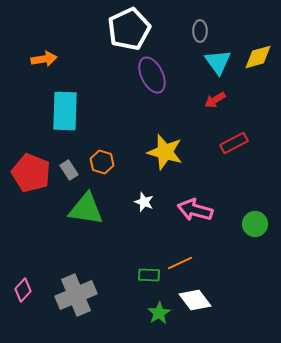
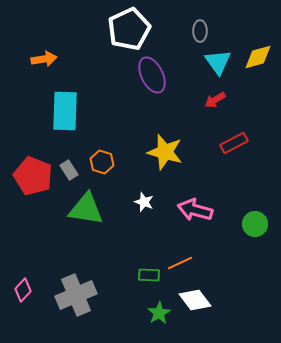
red pentagon: moved 2 px right, 3 px down
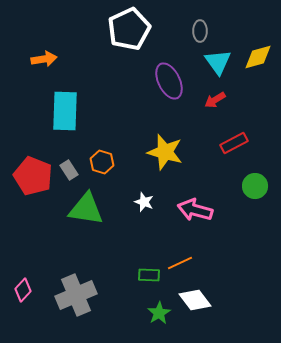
purple ellipse: moved 17 px right, 6 px down
green circle: moved 38 px up
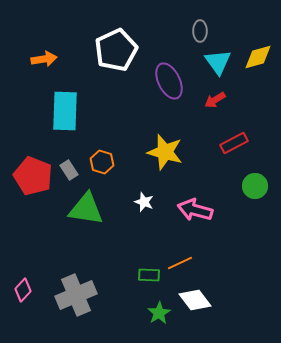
white pentagon: moved 13 px left, 21 px down
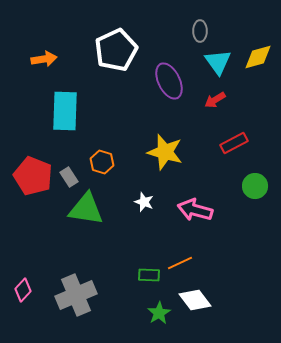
gray rectangle: moved 7 px down
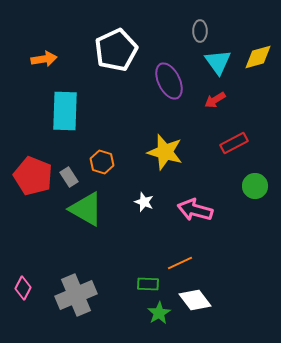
green triangle: rotated 21 degrees clockwise
green rectangle: moved 1 px left, 9 px down
pink diamond: moved 2 px up; rotated 15 degrees counterclockwise
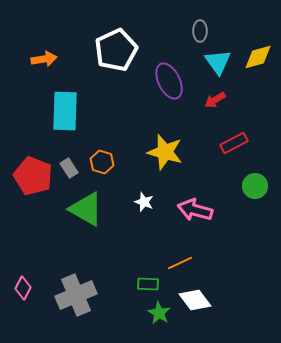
gray rectangle: moved 9 px up
green star: rotated 10 degrees counterclockwise
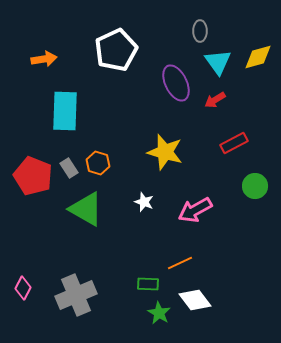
purple ellipse: moved 7 px right, 2 px down
orange hexagon: moved 4 px left, 1 px down
pink arrow: rotated 44 degrees counterclockwise
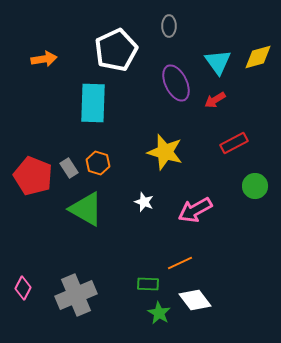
gray ellipse: moved 31 px left, 5 px up
cyan rectangle: moved 28 px right, 8 px up
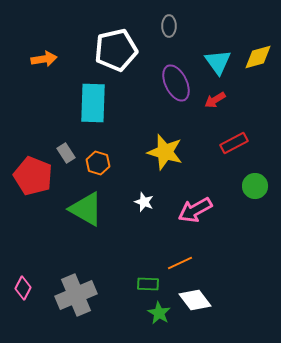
white pentagon: rotated 12 degrees clockwise
gray rectangle: moved 3 px left, 15 px up
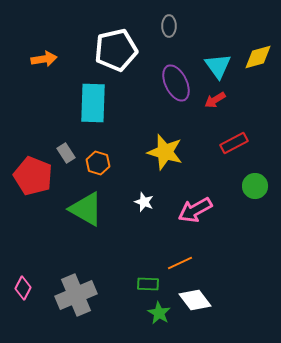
cyan triangle: moved 4 px down
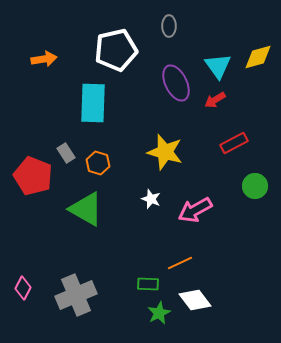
white star: moved 7 px right, 3 px up
green star: rotated 15 degrees clockwise
